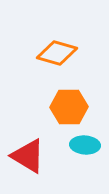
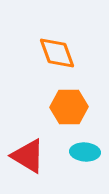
orange diamond: rotated 54 degrees clockwise
cyan ellipse: moved 7 px down
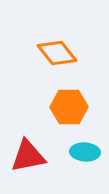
orange diamond: rotated 18 degrees counterclockwise
red triangle: rotated 42 degrees counterclockwise
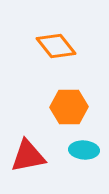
orange diamond: moved 1 px left, 7 px up
cyan ellipse: moved 1 px left, 2 px up
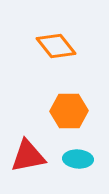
orange hexagon: moved 4 px down
cyan ellipse: moved 6 px left, 9 px down
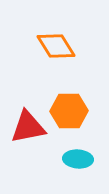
orange diamond: rotated 6 degrees clockwise
red triangle: moved 29 px up
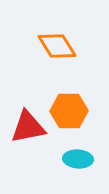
orange diamond: moved 1 px right
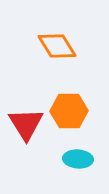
red triangle: moved 2 px left, 3 px up; rotated 51 degrees counterclockwise
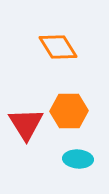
orange diamond: moved 1 px right, 1 px down
